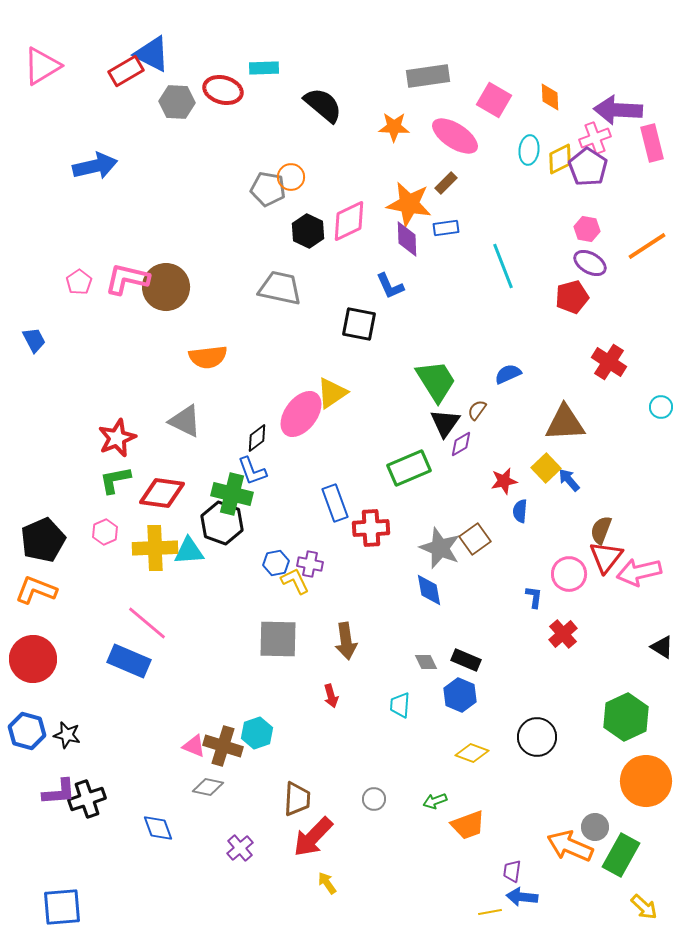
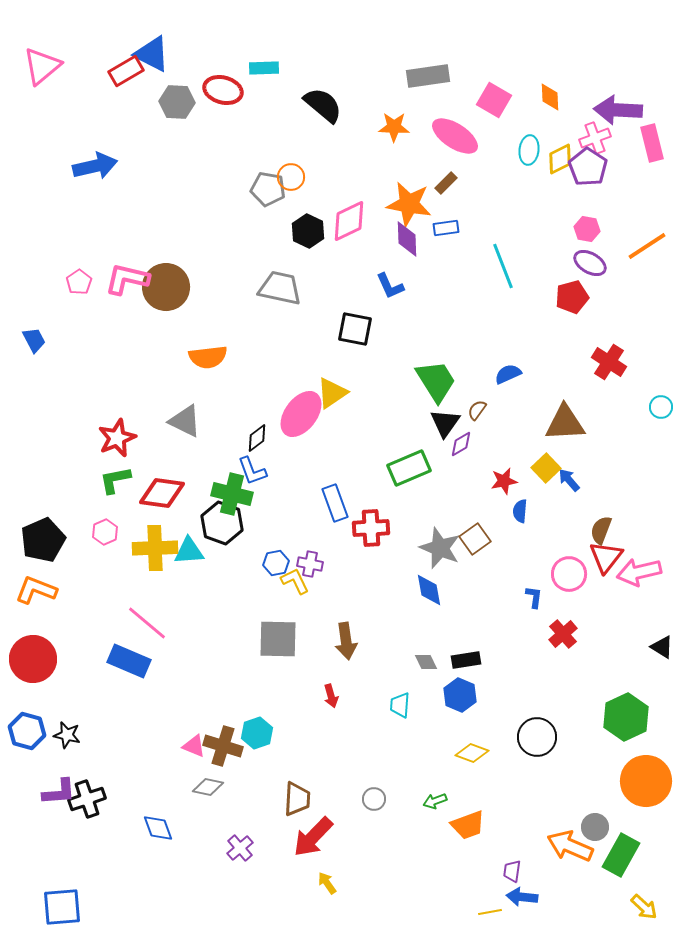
pink triangle at (42, 66): rotated 9 degrees counterclockwise
black square at (359, 324): moved 4 px left, 5 px down
black rectangle at (466, 660): rotated 32 degrees counterclockwise
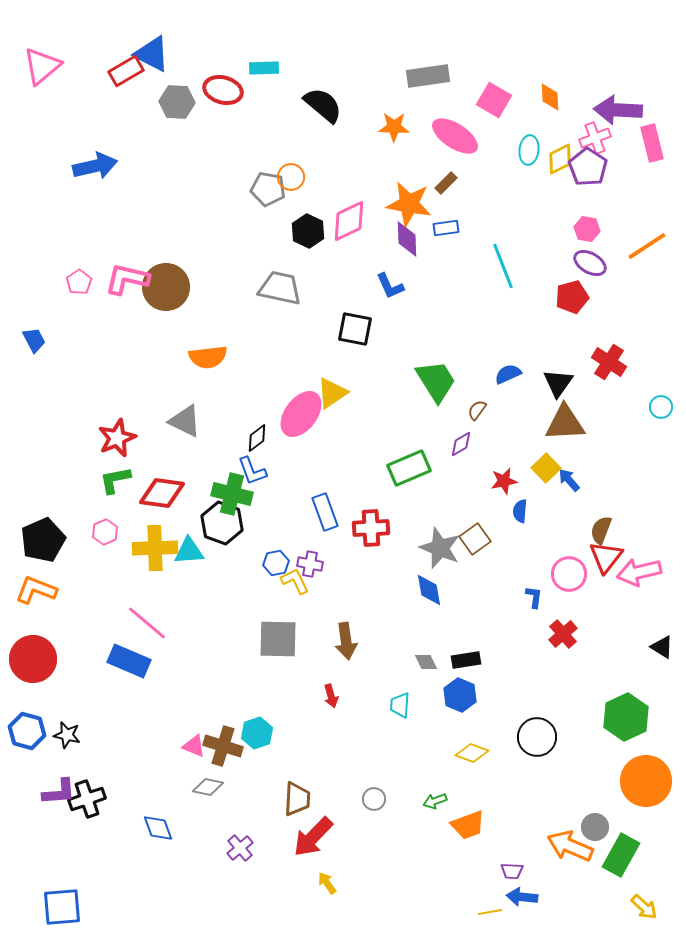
black triangle at (445, 423): moved 113 px right, 40 px up
blue rectangle at (335, 503): moved 10 px left, 9 px down
purple trapezoid at (512, 871): rotated 95 degrees counterclockwise
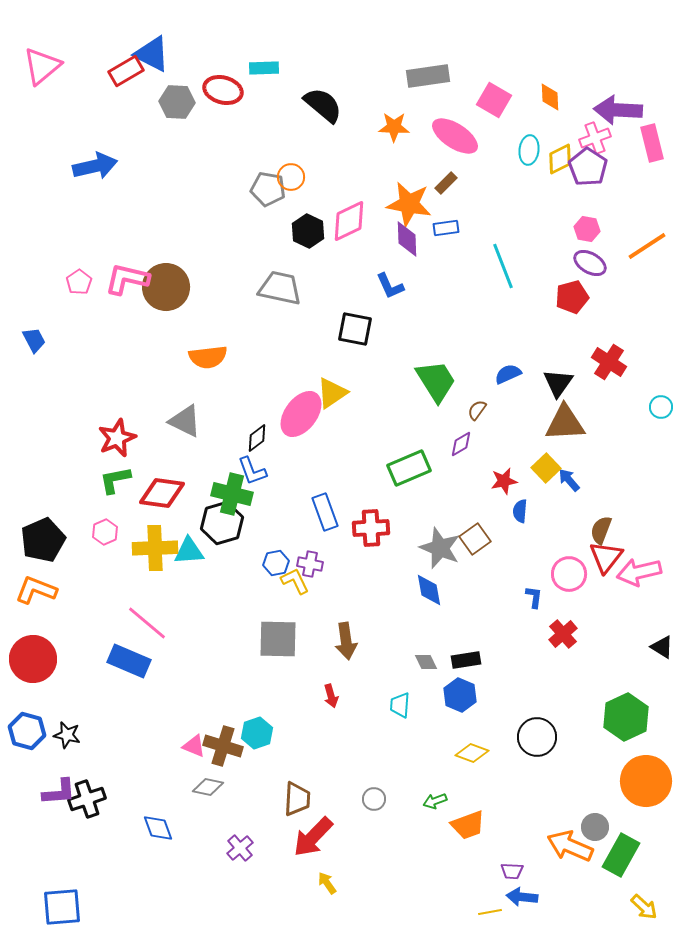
black hexagon at (222, 523): rotated 24 degrees clockwise
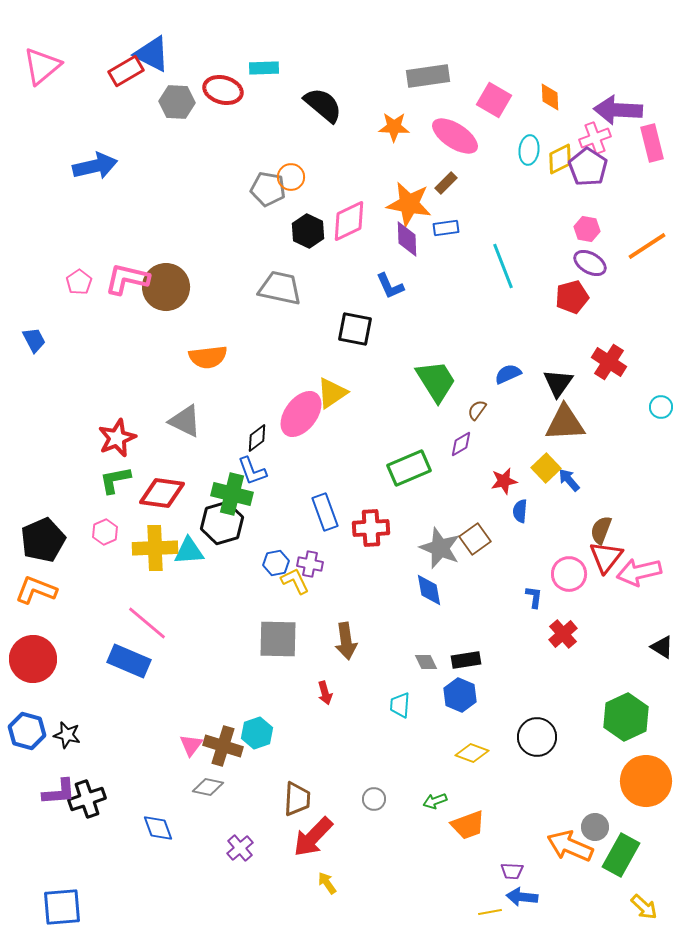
red arrow at (331, 696): moved 6 px left, 3 px up
pink triangle at (194, 746): moved 3 px left, 1 px up; rotated 45 degrees clockwise
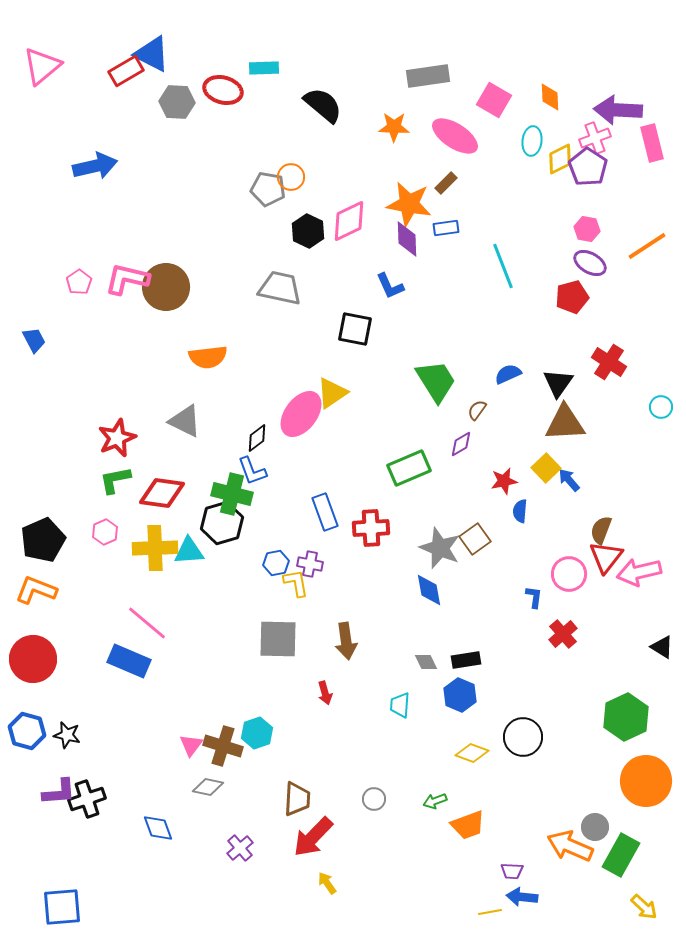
cyan ellipse at (529, 150): moved 3 px right, 9 px up
yellow L-shape at (295, 581): moved 1 px right, 2 px down; rotated 16 degrees clockwise
black circle at (537, 737): moved 14 px left
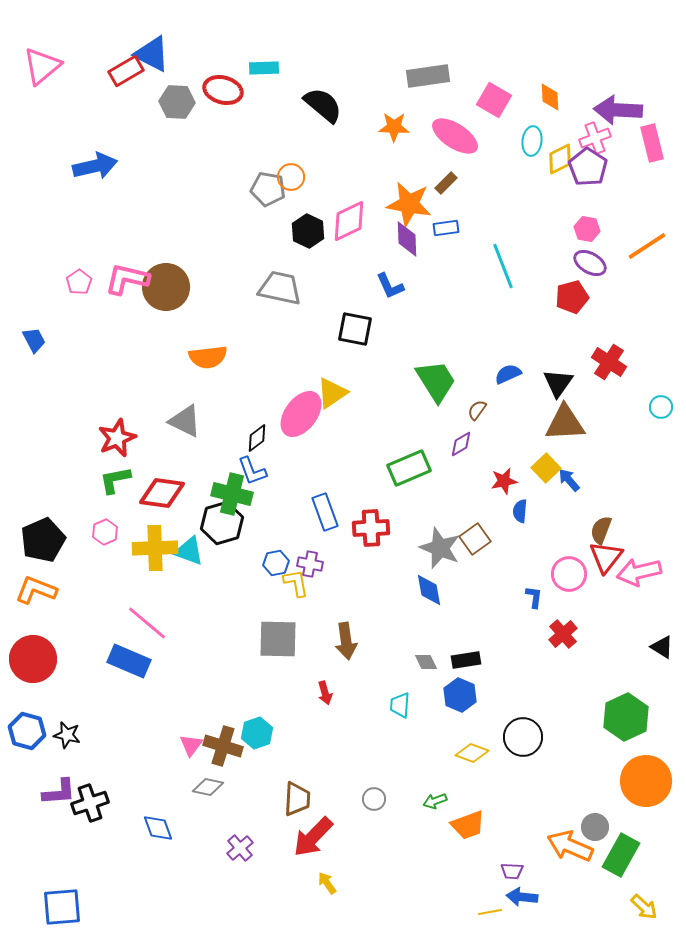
cyan triangle at (189, 551): rotated 24 degrees clockwise
black cross at (87, 799): moved 3 px right, 4 px down
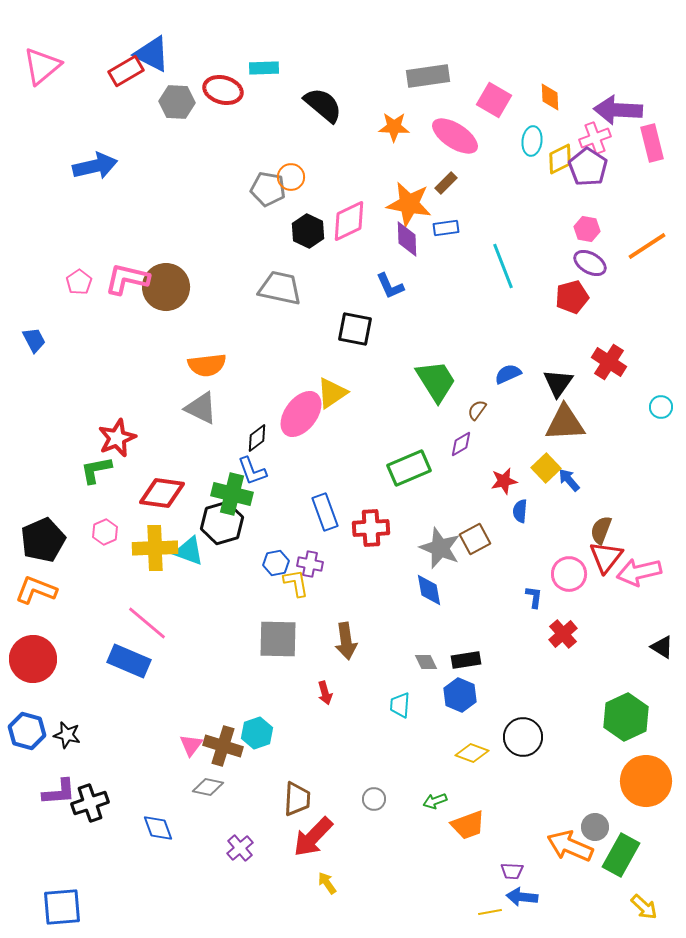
orange semicircle at (208, 357): moved 1 px left, 8 px down
gray triangle at (185, 421): moved 16 px right, 13 px up
green L-shape at (115, 480): moved 19 px left, 10 px up
brown square at (475, 539): rotated 8 degrees clockwise
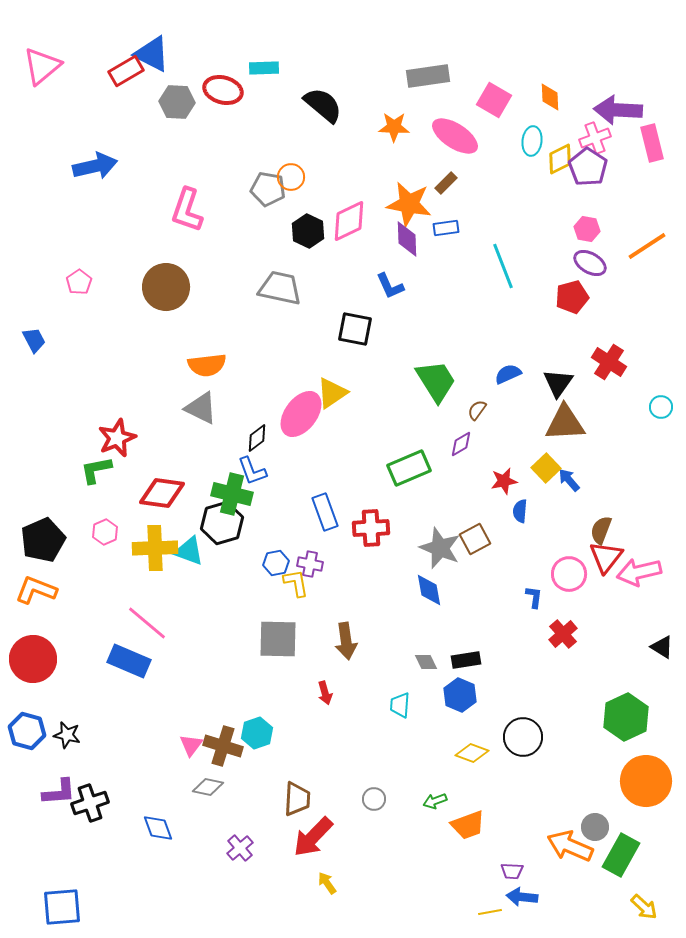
pink L-shape at (127, 279): moved 60 px right, 69 px up; rotated 84 degrees counterclockwise
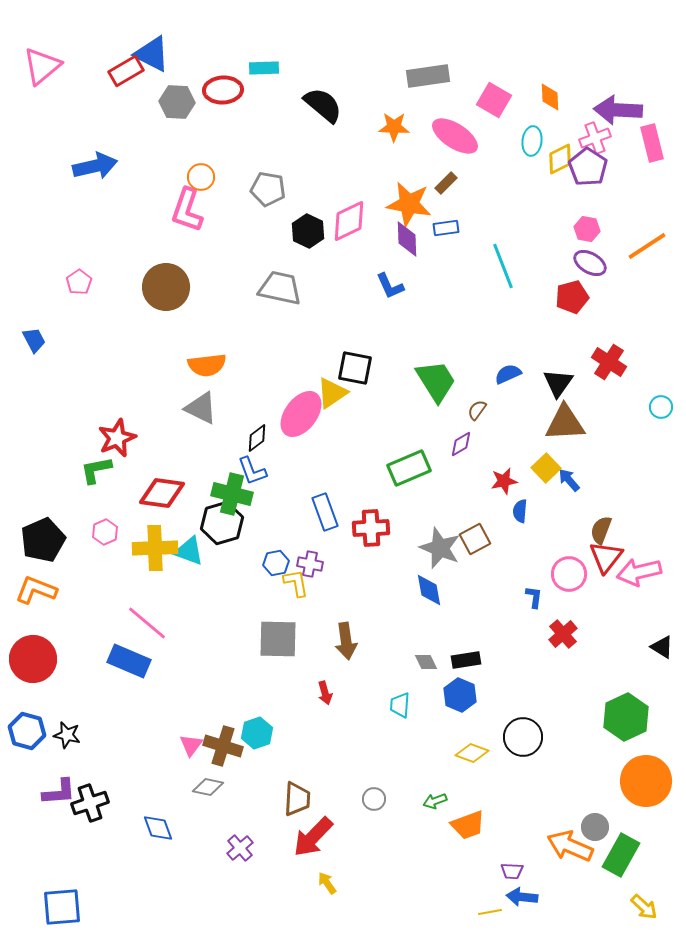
red ellipse at (223, 90): rotated 18 degrees counterclockwise
orange circle at (291, 177): moved 90 px left
black square at (355, 329): moved 39 px down
